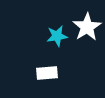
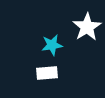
cyan star: moved 5 px left, 9 px down
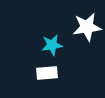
white star: rotated 24 degrees clockwise
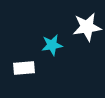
white rectangle: moved 23 px left, 5 px up
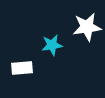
white rectangle: moved 2 px left
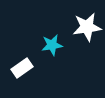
white rectangle: rotated 30 degrees counterclockwise
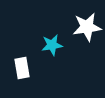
white rectangle: rotated 65 degrees counterclockwise
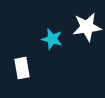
cyan star: moved 6 px up; rotated 25 degrees clockwise
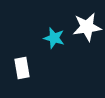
cyan star: moved 2 px right, 1 px up
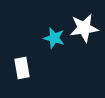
white star: moved 3 px left, 1 px down
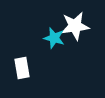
white star: moved 9 px left, 2 px up
